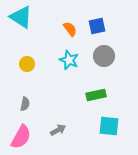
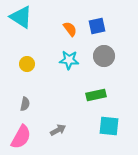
cyan star: rotated 18 degrees counterclockwise
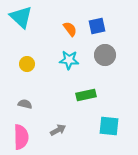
cyan triangle: rotated 10 degrees clockwise
gray circle: moved 1 px right, 1 px up
green rectangle: moved 10 px left
gray semicircle: rotated 88 degrees counterclockwise
pink semicircle: rotated 30 degrees counterclockwise
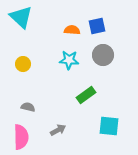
orange semicircle: moved 2 px right, 1 px down; rotated 49 degrees counterclockwise
gray circle: moved 2 px left
yellow circle: moved 4 px left
green rectangle: rotated 24 degrees counterclockwise
gray semicircle: moved 3 px right, 3 px down
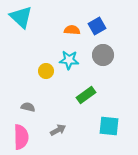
blue square: rotated 18 degrees counterclockwise
yellow circle: moved 23 px right, 7 px down
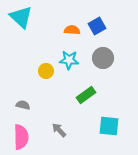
gray circle: moved 3 px down
gray semicircle: moved 5 px left, 2 px up
gray arrow: moved 1 px right; rotated 105 degrees counterclockwise
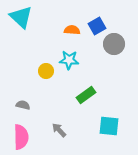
gray circle: moved 11 px right, 14 px up
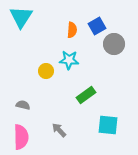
cyan triangle: rotated 20 degrees clockwise
orange semicircle: rotated 91 degrees clockwise
cyan square: moved 1 px left, 1 px up
